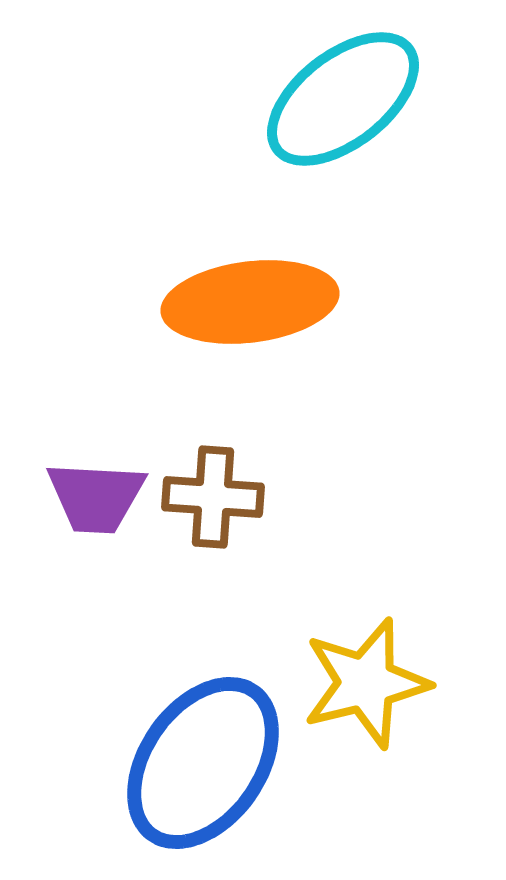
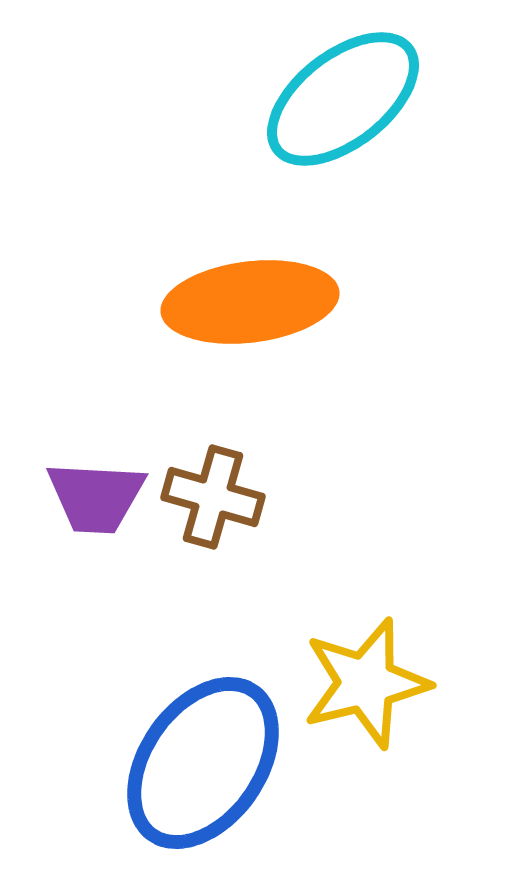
brown cross: rotated 12 degrees clockwise
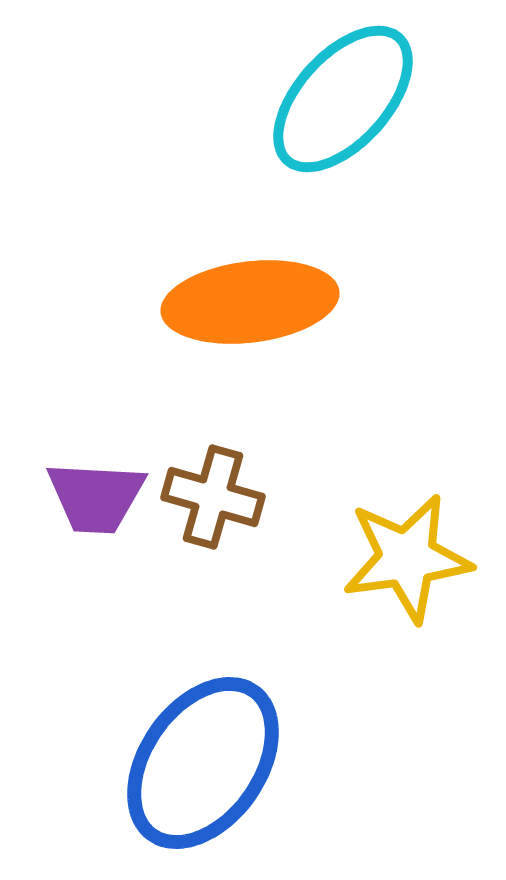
cyan ellipse: rotated 10 degrees counterclockwise
yellow star: moved 41 px right, 125 px up; rotated 6 degrees clockwise
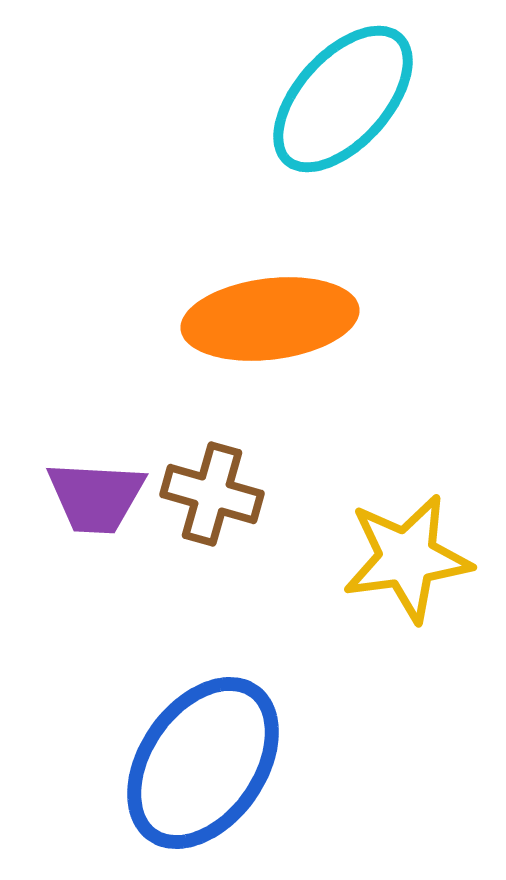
orange ellipse: moved 20 px right, 17 px down
brown cross: moved 1 px left, 3 px up
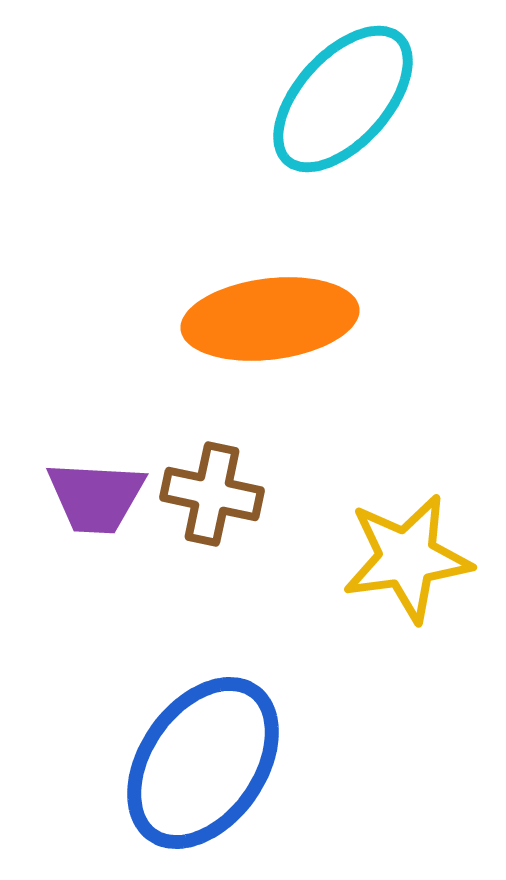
brown cross: rotated 4 degrees counterclockwise
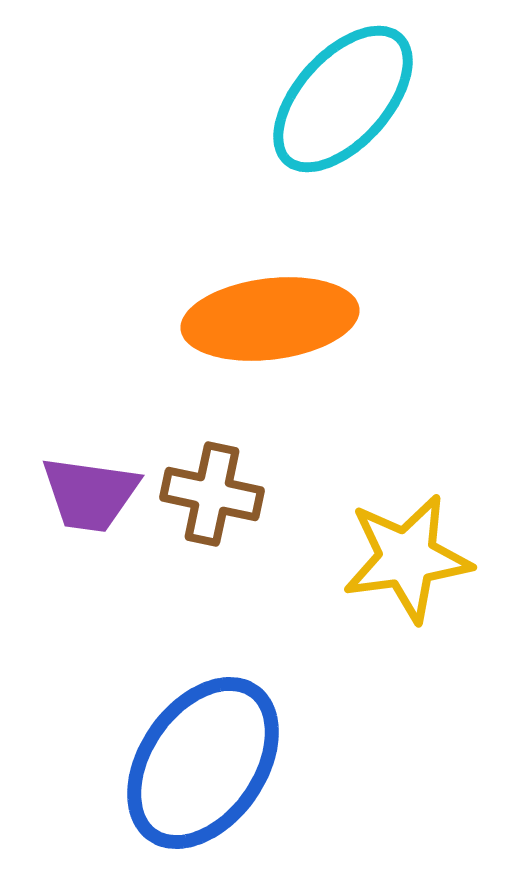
purple trapezoid: moved 6 px left, 3 px up; rotated 5 degrees clockwise
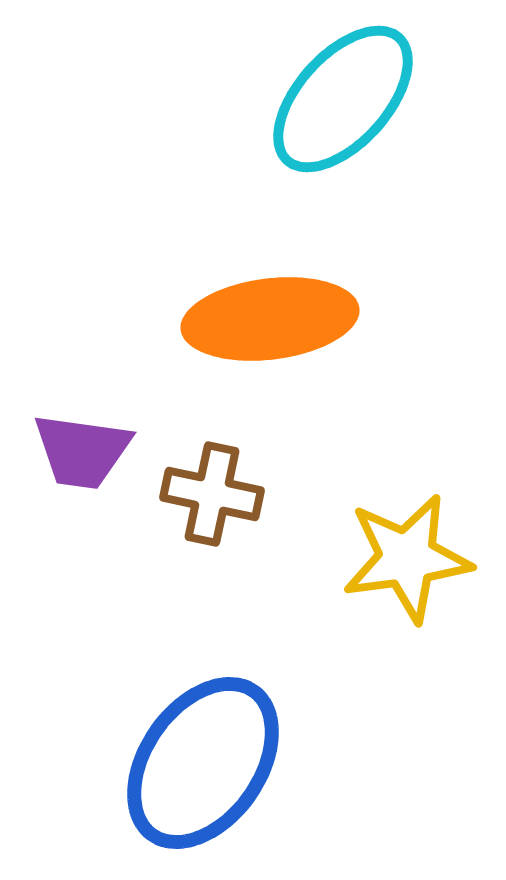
purple trapezoid: moved 8 px left, 43 px up
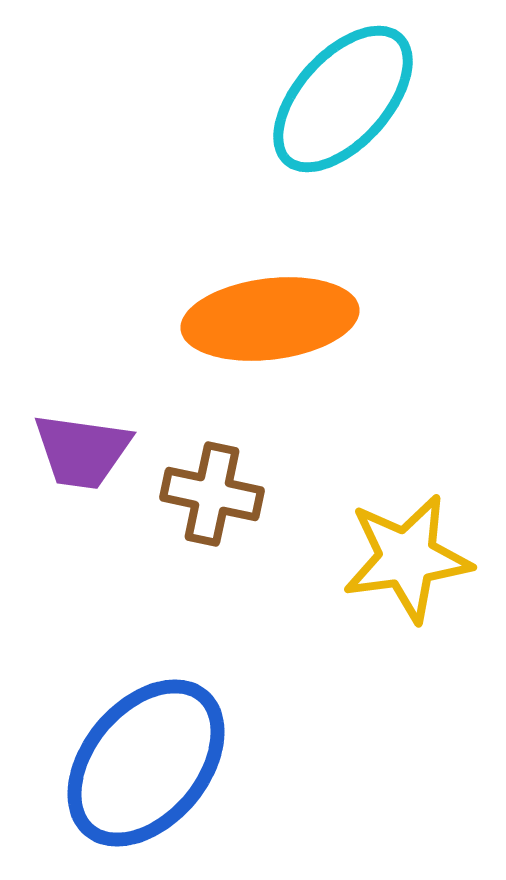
blue ellipse: moved 57 px left; rotated 5 degrees clockwise
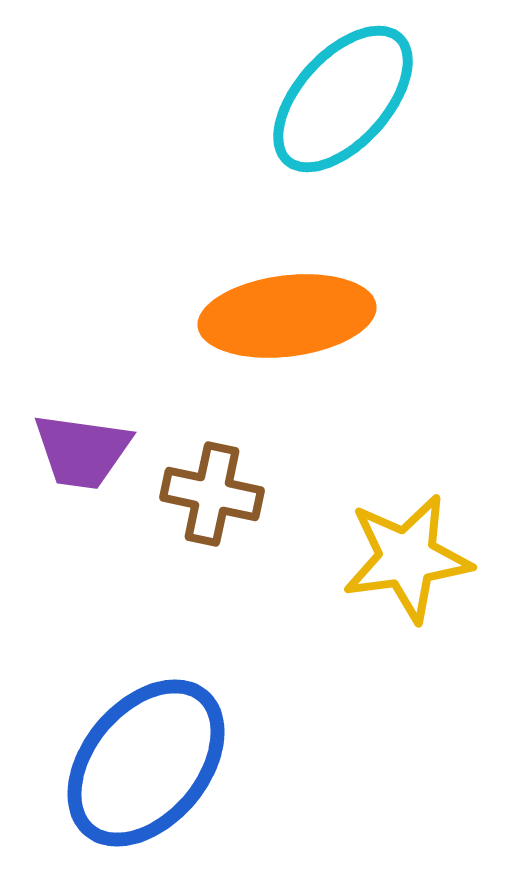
orange ellipse: moved 17 px right, 3 px up
